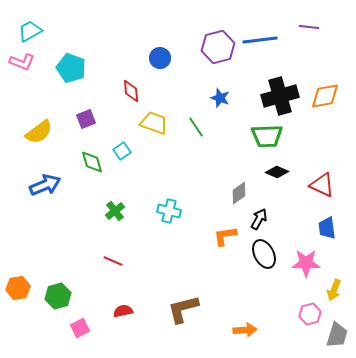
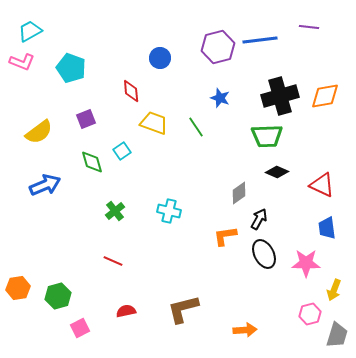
red semicircle: moved 3 px right
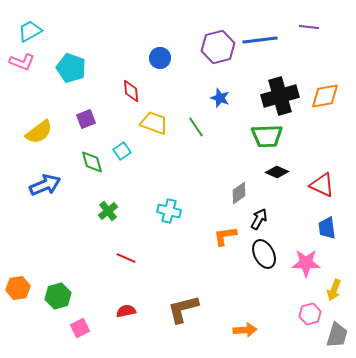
green cross: moved 7 px left
red line: moved 13 px right, 3 px up
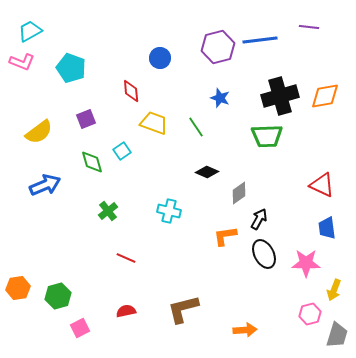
black diamond: moved 70 px left
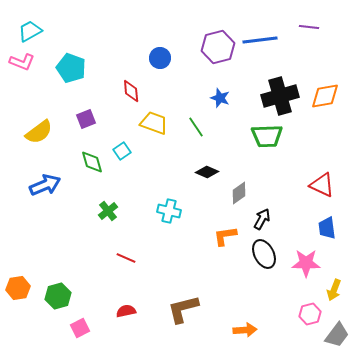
black arrow: moved 3 px right
gray trapezoid: rotated 20 degrees clockwise
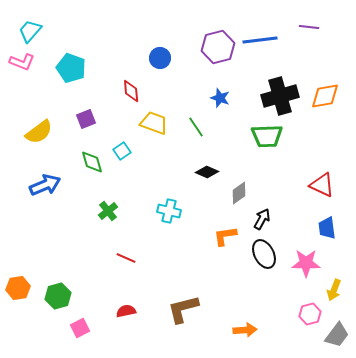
cyan trapezoid: rotated 20 degrees counterclockwise
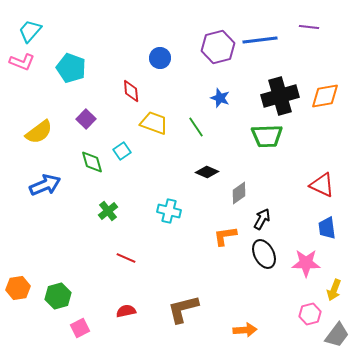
purple square: rotated 24 degrees counterclockwise
